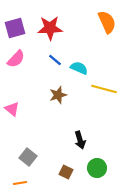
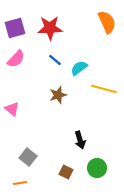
cyan semicircle: rotated 60 degrees counterclockwise
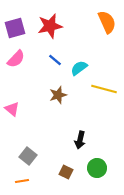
red star: moved 2 px up; rotated 10 degrees counterclockwise
black arrow: rotated 30 degrees clockwise
gray square: moved 1 px up
orange line: moved 2 px right, 2 px up
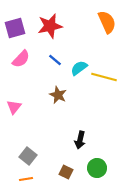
pink semicircle: moved 5 px right
yellow line: moved 12 px up
brown star: rotated 30 degrees counterclockwise
pink triangle: moved 2 px right, 2 px up; rotated 28 degrees clockwise
orange line: moved 4 px right, 2 px up
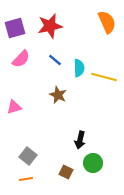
cyan semicircle: rotated 126 degrees clockwise
pink triangle: rotated 35 degrees clockwise
green circle: moved 4 px left, 5 px up
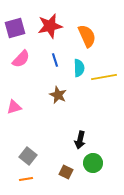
orange semicircle: moved 20 px left, 14 px down
blue line: rotated 32 degrees clockwise
yellow line: rotated 25 degrees counterclockwise
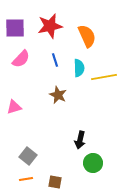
purple square: rotated 15 degrees clockwise
brown square: moved 11 px left, 10 px down; rotated 16 degrees counterclockwise
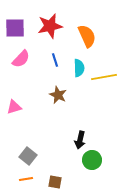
green circle: moved 1 px left, 3 px up
